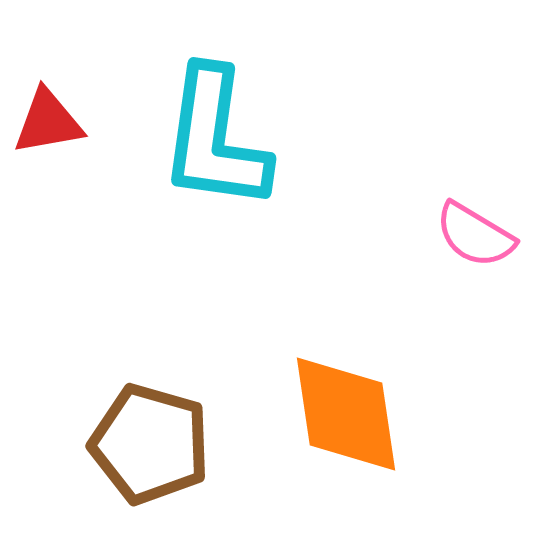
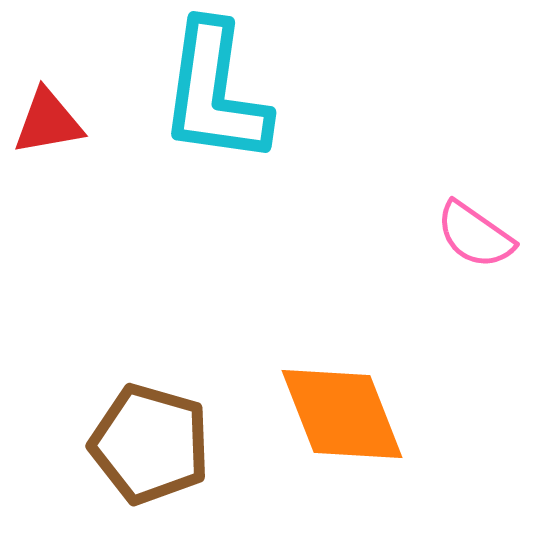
cyan L-shape: moved 46 px up
pink semicircle: rotated 4 degrees clockwise
orange diamond: moved 4 px left; rotated 13 degrees counterclockwise
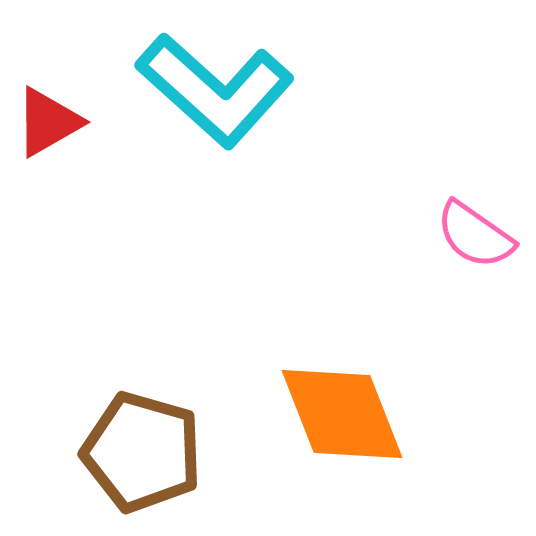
cyan L-shape: moved 3 px up; rotated 56 degrees counterclockwise
red triangle: rotated 20 degrees counterclockwise
brown pentagon: moved 8 px left, 8 px down
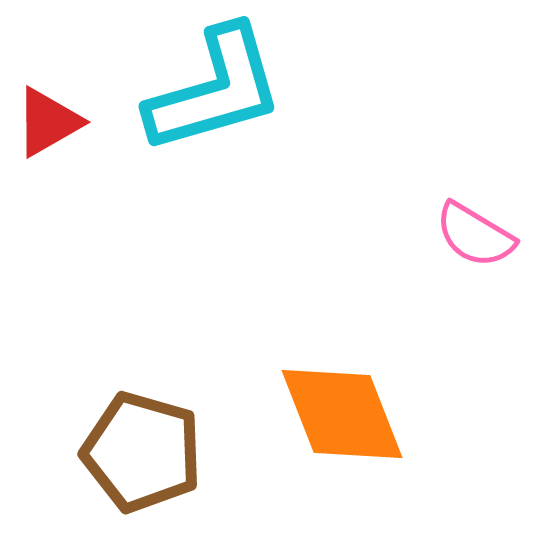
cyan L-shape: rotated 58 degrees counterclockwise
pink semicircle: rotated 4 degrees counterclockwise
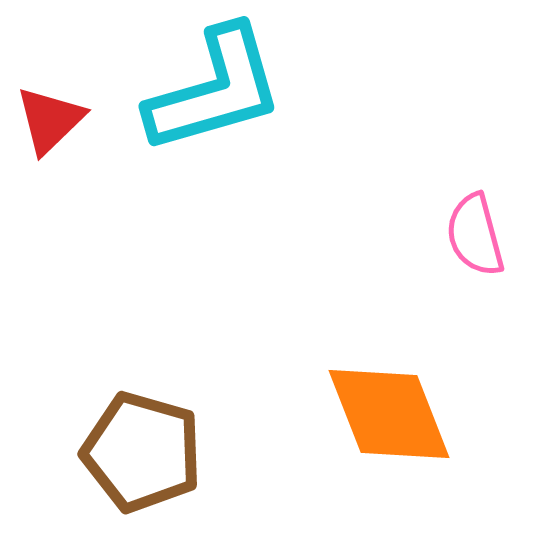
red triangle: moved 2 px right, 2 px up; rotated 14 degrees counterclockwise
pink semicircle: rotated 44 degrees clockwise
orange diamond: moved 47 px right
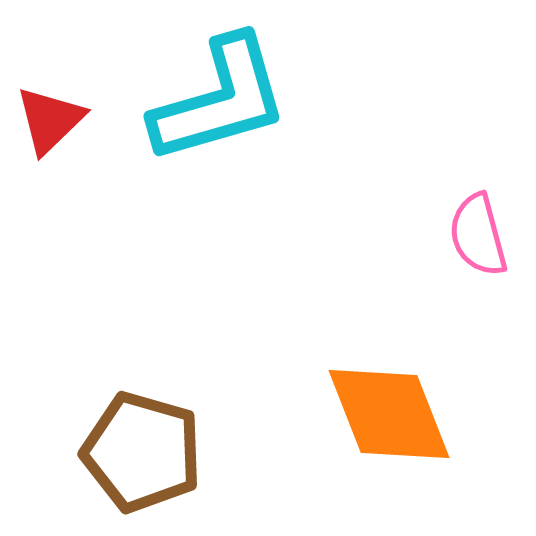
cyan L-shape: moved 5 px right, 10 px down
pink semicircle: moved 3 px right
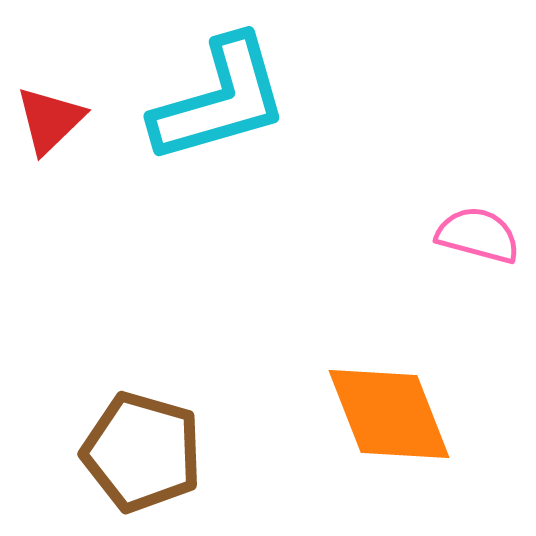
pink semicircle: rotated 120 degrees clockwise
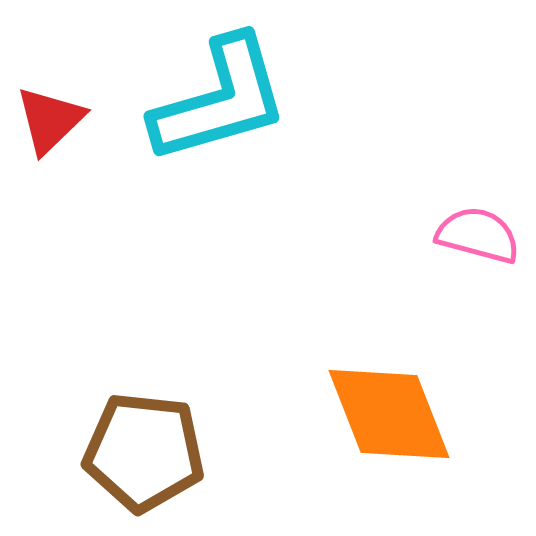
brown pentagon: moved 2 px right; rotated 10 degrees counterclockwise
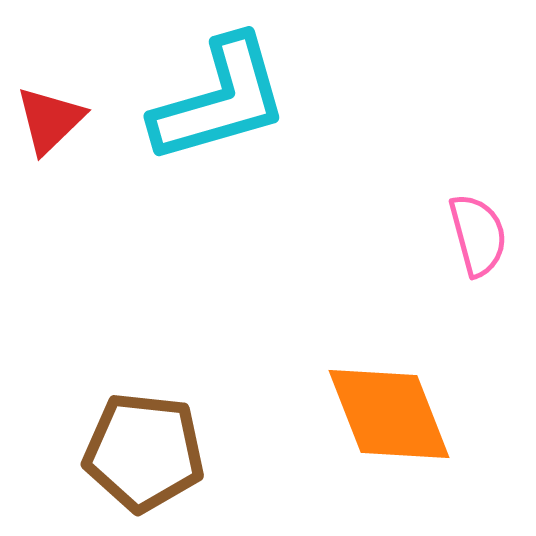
pink semicircle: rotated 60 degrees clockwise
